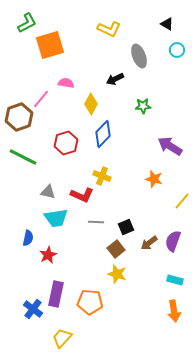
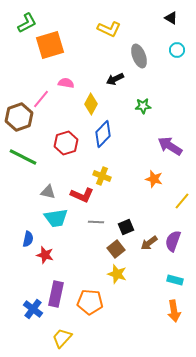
black triangle: moved 4 px right, 6 px up
blue semicircle: moved 1 px down
red star: moved 3 px left; rotated 30 degrees counterclockwise
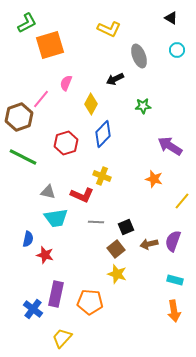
pink semicircle: rotated 77 degrees counterclockwise
brown arrow: moved 1 px down; rotated 24 degrees clockwise
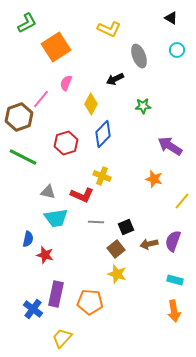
orange square: moved 6 px right, 2 px down; rotated 16 degrees counterclockwise
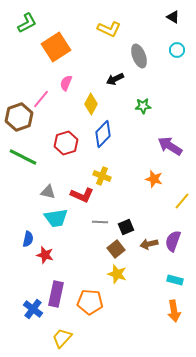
black triangle: moved 2 px right, 1 px up
gray line: moved 4 px right
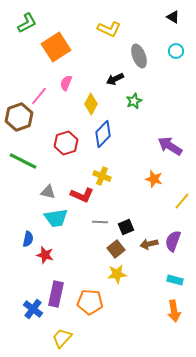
cyan circle: moved 1 px left, 1 px down
pink line: moved 2 px left, 3 px up
green star: moved 9 px left, 5 px up; rotated 21 degrees counterclockwise
green line: moved 4 px down
yellow star: rotated 24 degrees counterclockwise
